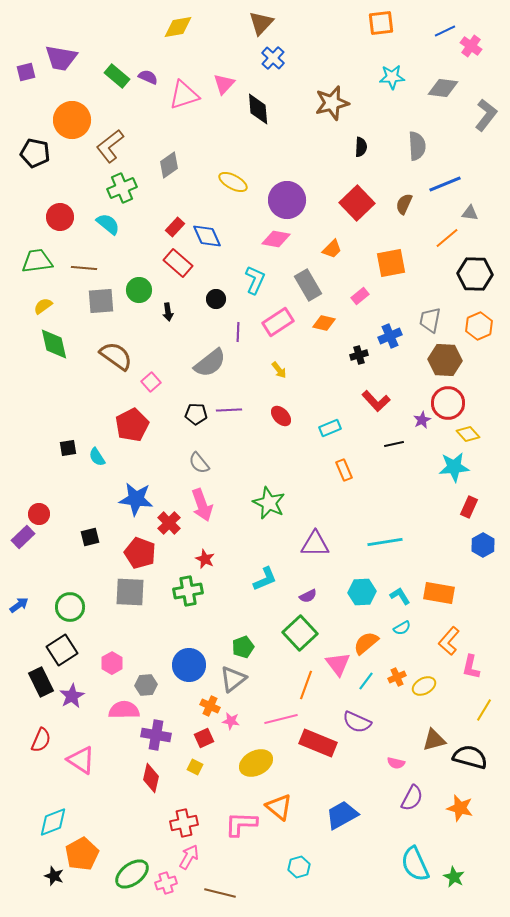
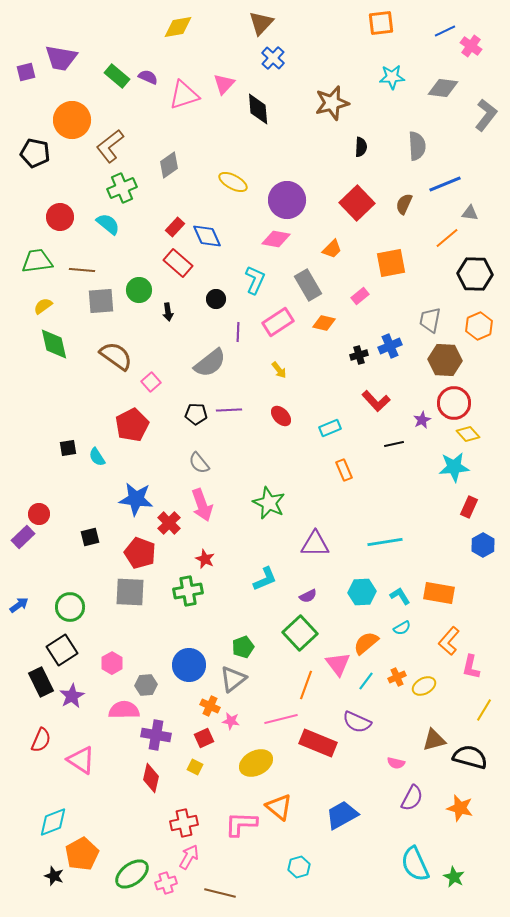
brown line at (84, 268): moved 2 px left, 2 px down
blue cross at (390, 336): moved 10 px down
red circle at (448, 403): moved 6 px right
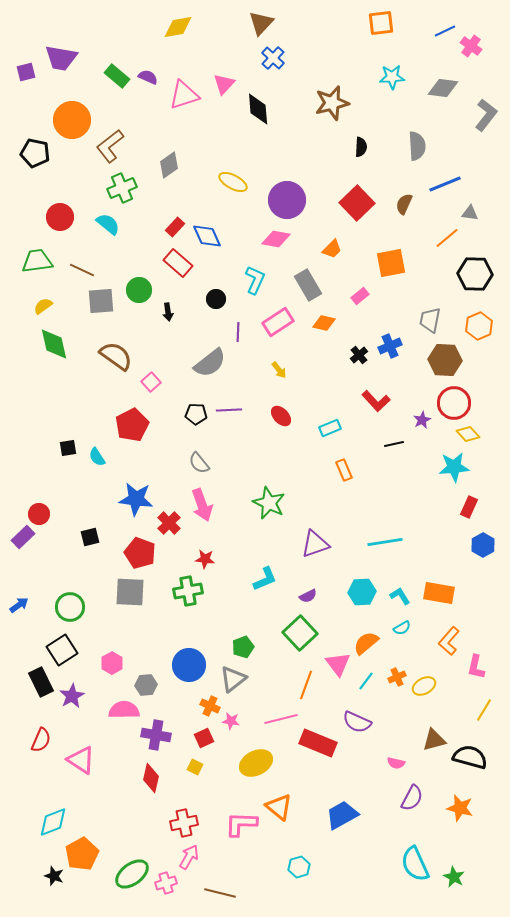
brown line at (82, 270): rotated 20 degrees clockwise
black cross at (359, 355): rotated 24 degrees counterclockwise
purple triangle at (315, 544): rotated 20 degrees counterclockwise
red star at (205, 559): rotated 18 degrees counterclockwise
pink L-shape at (471, 667): moved 5 px right
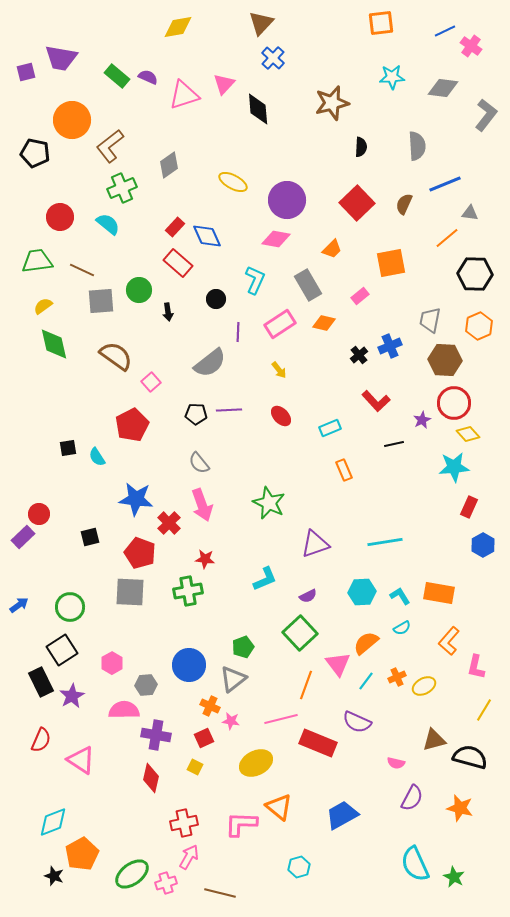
pink rectangle at (278, 322): moved 2 px right, 2 px down
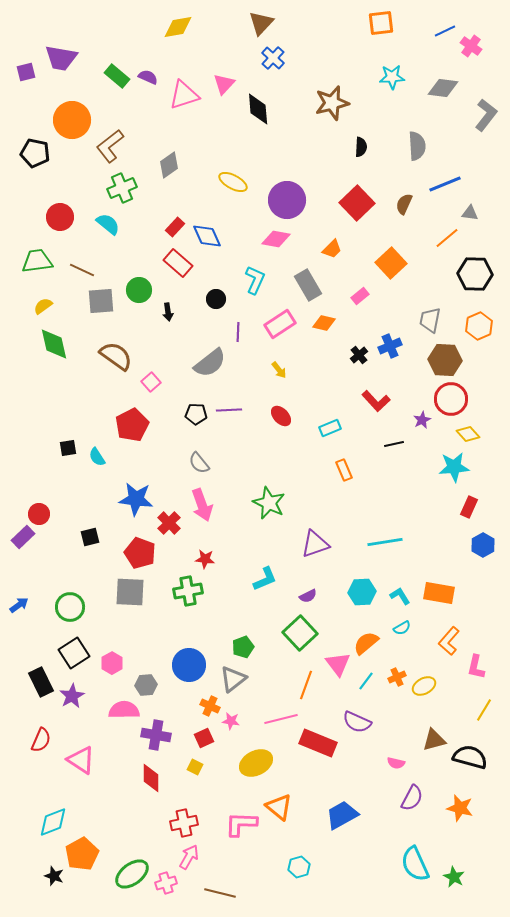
orange square at (391, 263): rotated 32 degrees counterclockwise
red circle at (454, 403): moved 3 px left, 4 px up
black square at (62, 650): moved 12 px right, 3 px down
red diamond at (151, 778): rotated 12 degrees counterclockwise
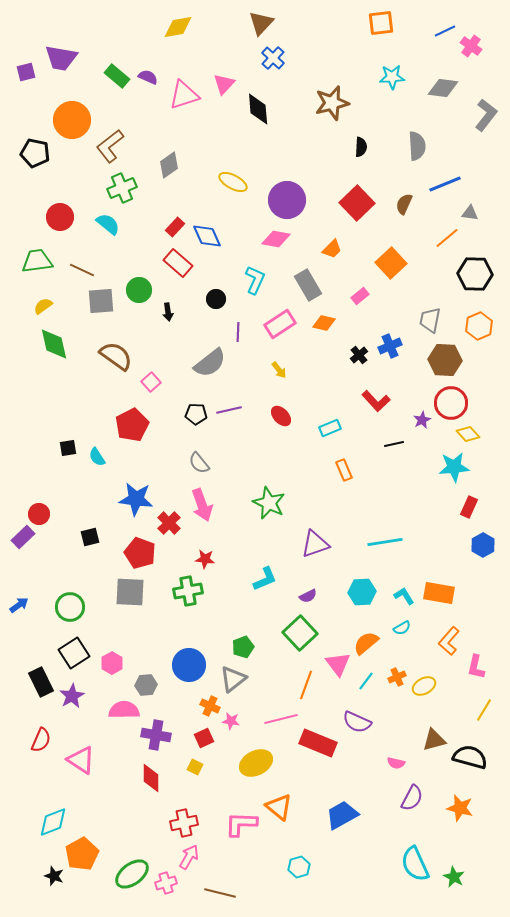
red circle at (451, 399): moved 4 px down
purple line at (229, 410): rotated 10 degrees counterclockwise
cyan L-shape at (400, 596): moved 4 px right
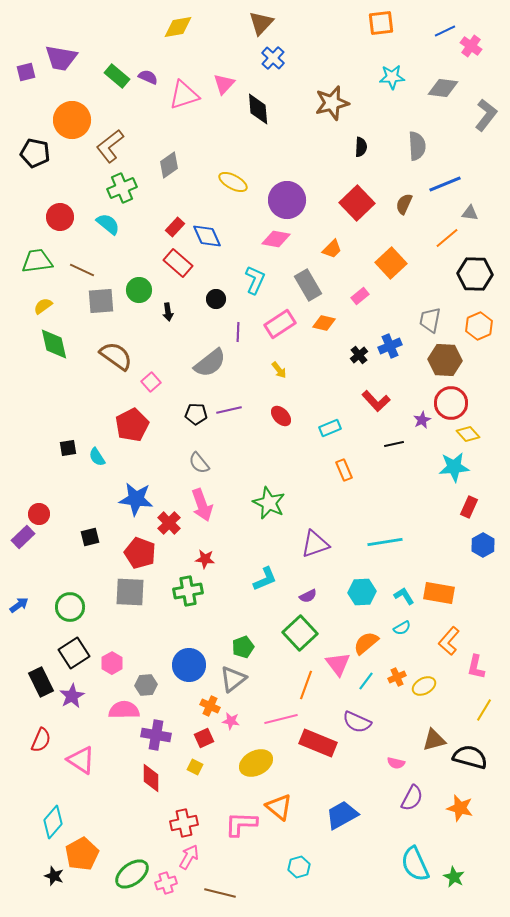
cyan diamond at (53, 822): rotated 28 degrees counterclockwise
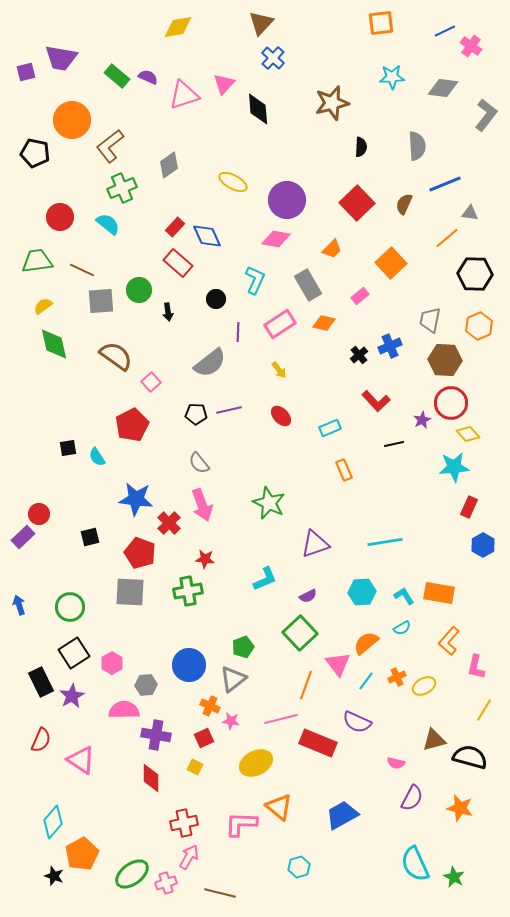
blue arrow at (19, 605): rotated 72 degrees counterclockwise
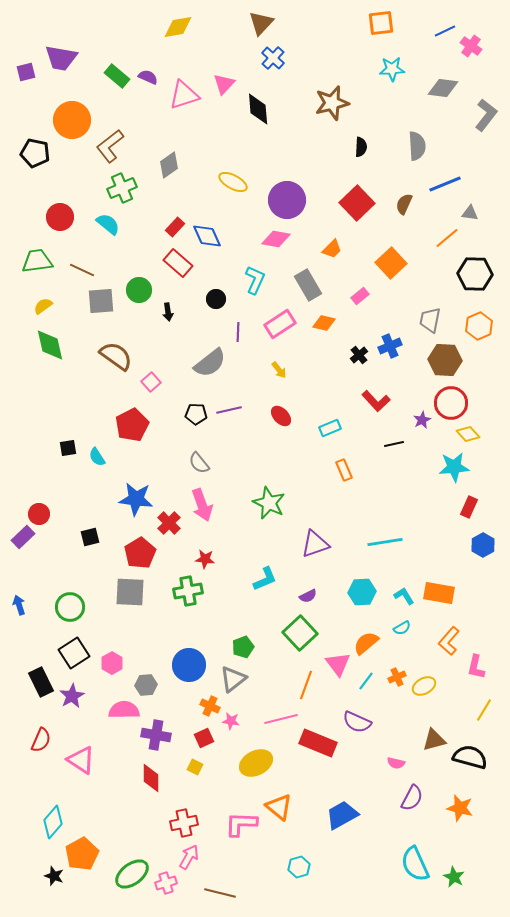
cyan star at (392, 77): moved 8 px up
green diamond at (54, 344): moved 4 px left, 1 px down
red pentagon at (140, 553): rotated 20 degrees clockwise
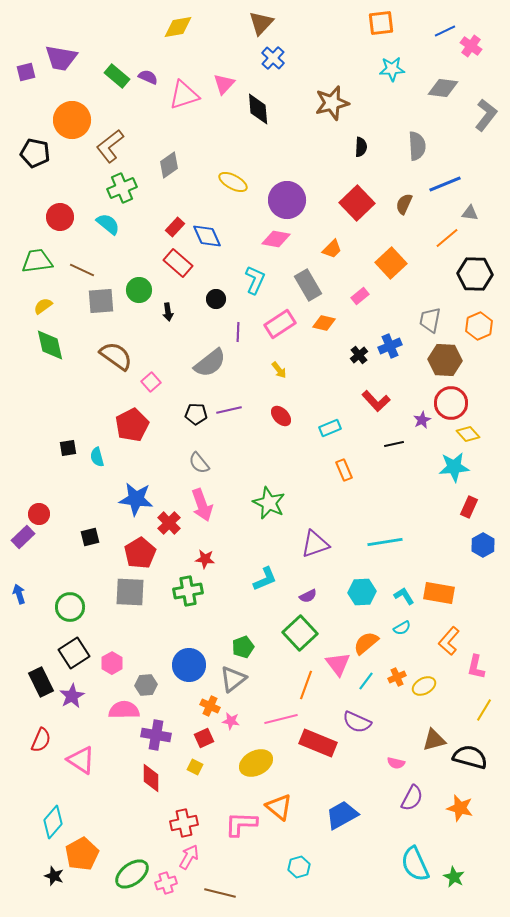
cyan semicircle at (97, 457): rotated 18 degrees clockwise
blue arrow at (19, 605): moved 11 px up
